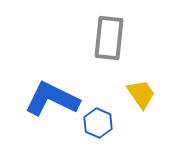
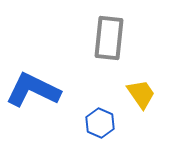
blue L-shape: moved 19 px left, 9 px up
blue hexagon: moved 2 px right
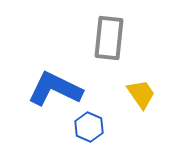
blue L-shape: moved 22 px right, 1 px up
blue hexagon: moved 11 px left, 4 px down
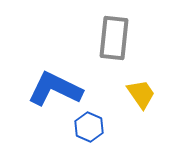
gray rectangle: moved 5 px right
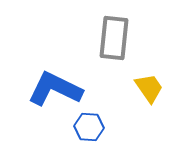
yellow trapezoid: moved 8 px right, 6 px up
blue hexagon: rotated 20 degrees counterclockwise
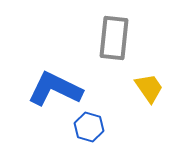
blue hexagon: rotated 12 degrees clockwise
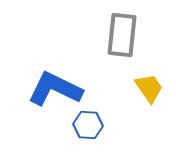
gray rectangle: moved 8 px right, 3 px up
blue hexagon: moved 1 px left, 2 px up; rotated 12 degrees counterclockwise
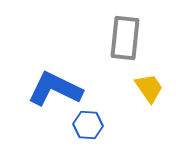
gray rectangle: moved 3 px right, 3 px down
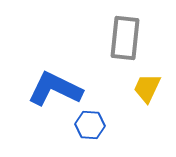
yellow trapezoid: moved 2 px left; rotated 120 degrees counterclockwise
blue hexagon: moved 2 px right
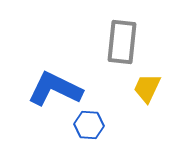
gray rectangle: moved 3 px left, 4 px down
blue hexagon: moved 1 px left
